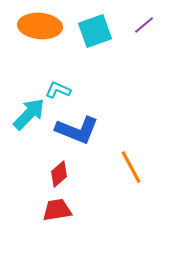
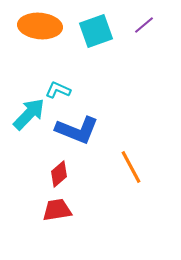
cyan square: moved 1 px right
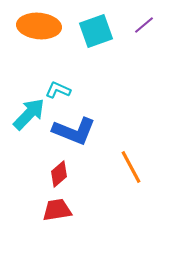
orange ellipse: moved 1 px left
blue L-shape: moved 3 px left, 1 px down
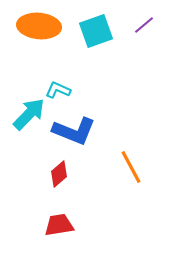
red trapezoid: moved 2 px right, 15 px down
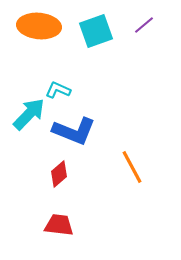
orange line: moved 1 px right
red trapezoid: rotated 16 degrees clockwise
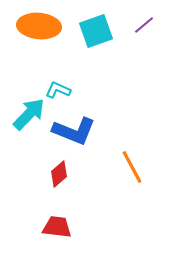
red trapezoid: moved 2 px left, 2 px down
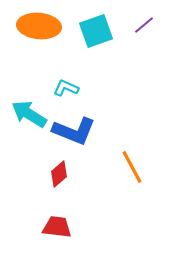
cyan L-shape: moved 8 px right, 2 px up
cyan arrow: rotated 102 degrees counterclockwise
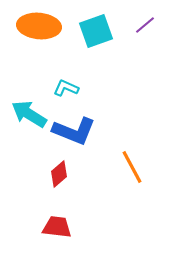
purple line: moved 1 px right
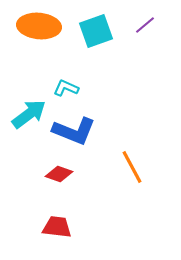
cyan arrow: rotated 111 degrees clockwise
red diamond: rotated 60 degrees clockwise
